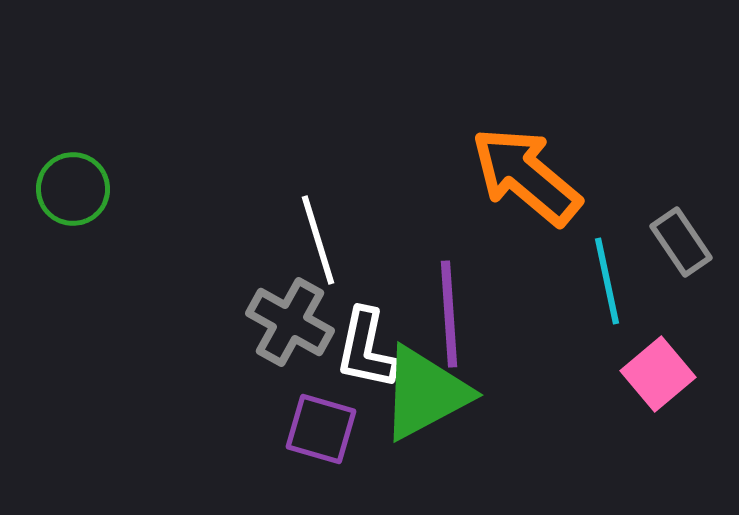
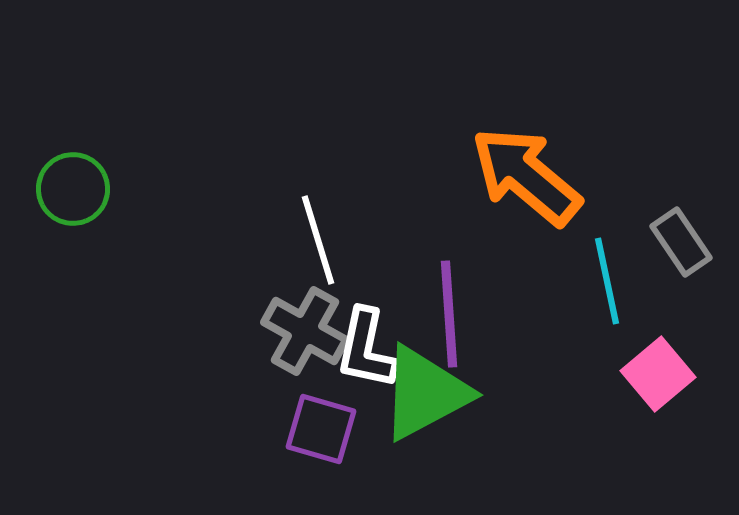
gray cross: moved 15 px right, 9 px down
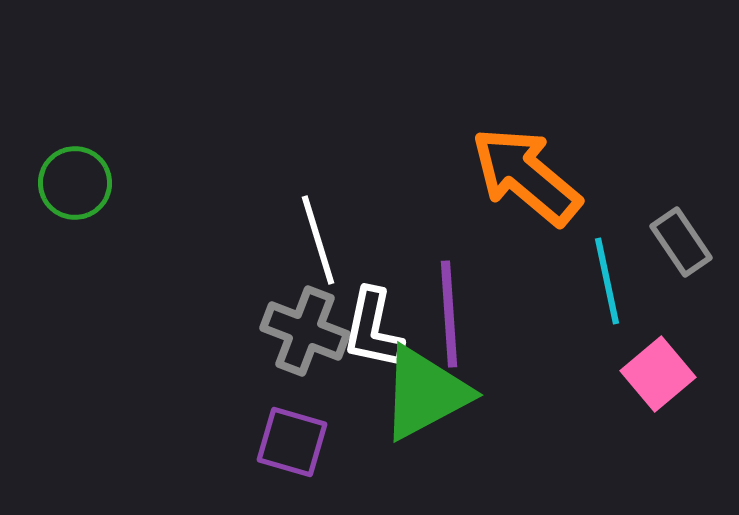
green circle: moved 2 px right, 6 px up
gray cross: rotated 8 degrees counterclockwise
white L-shape: moved 7 px right, 20 px up
purple square: moved 29 px left, 13 px down
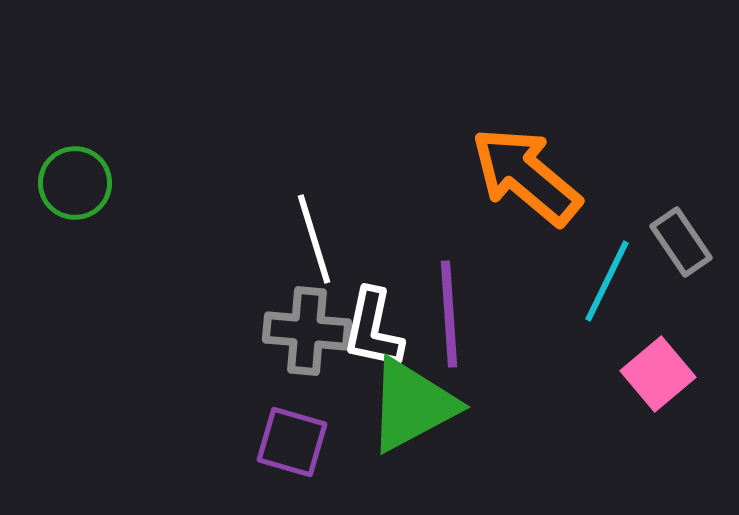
white line: moved 4 px left, 1 px up
cyan line: rotated 38 degrees clockwise
gray cross: moved 2 px right; rotated 16 degrees counterclockwise
green triangle: moved 13 px left, 12 px down
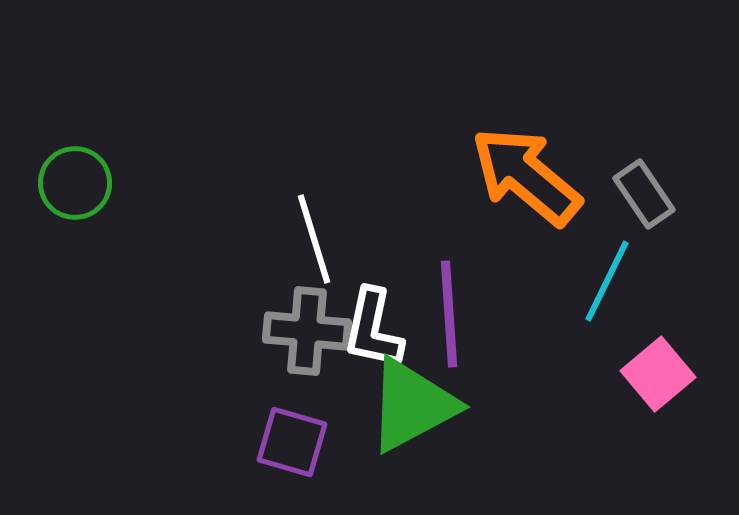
gray rectangle: moved 37 px left, 48 px up
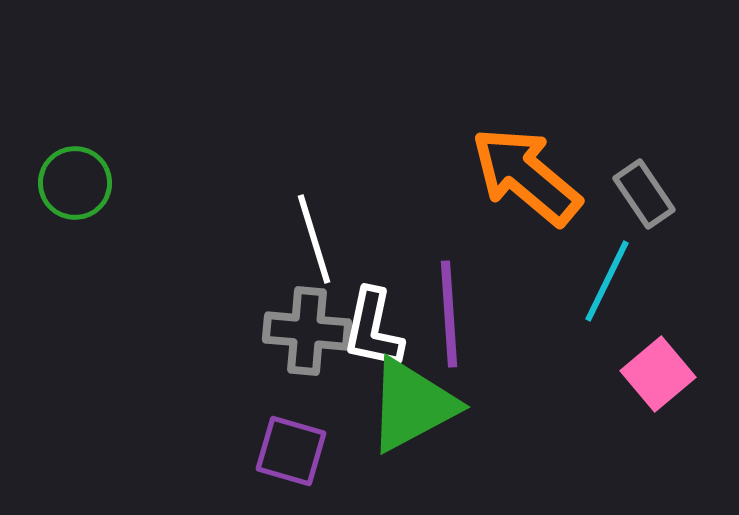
purple square: moved 1 px left, 9 px down
